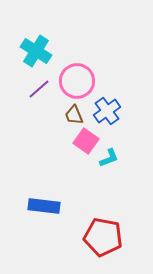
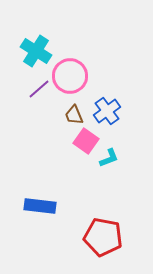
pink circle: moved 7 px left, 5 px up
blue rectangle: moved 4 px left
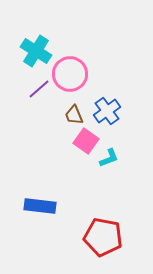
pink circle: moved 2 px up
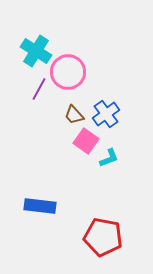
pink circle: moved 2 px left, 2 px up
purple line: rotated 20 degrees counterclockwise
blue cross: moved 1 px left, 3 px down
brown trapezoid: rotated 20 degrees counterclockwise
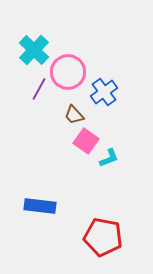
cyan cross: moved 2 px left, 1 px up; rotated 12 degrees clockwise
blue cross: moved 2 px left, 22 px up
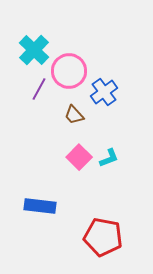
pink circle: moved 1 px right, 1 px up
pink square: moved 7 px left, 16 px down; rotated 10 degrees clockwise
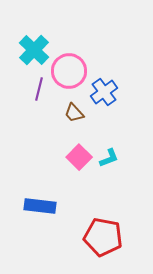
purple line: rotated 15 degrees counterclockwise
brown trapezoid: moved 2 px up
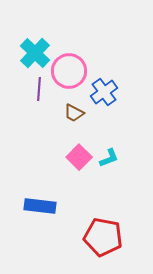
cyan cross: moved 1 px right, 3 px down
purple line: rotated 10 degrees counterclockwise
brown trapezoid: rotated 20 degrees counterclockwise
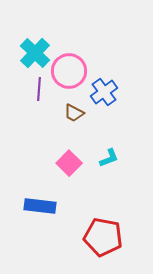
pink square: moved 10 px left, 6 px down
